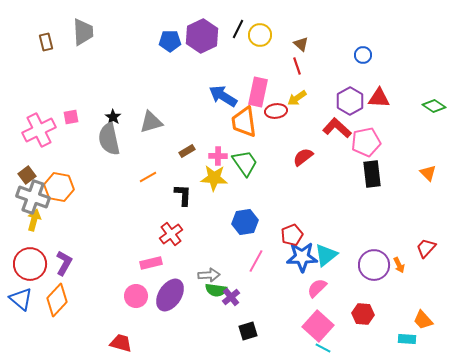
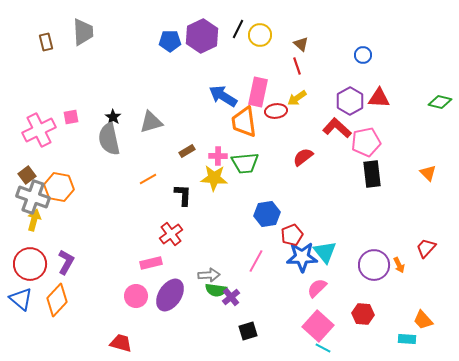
green diamond at (434, 106): moved 6 px right, 4 px up; rotated 20 degrees counterclockwise
green trapezoid at (245, 163): rotated 120 degrees clockwise
orange line at (148, 177): moved 2 px down
blue hexagon at (245, 222): moved 22 px right, 8 px up
cyan triangle at (326, 255): moved 1 px left, 3 px up; rotated 30 degrees counterclockwise
purple L-shape at (64, 263): moved 2 px right, 1 px up
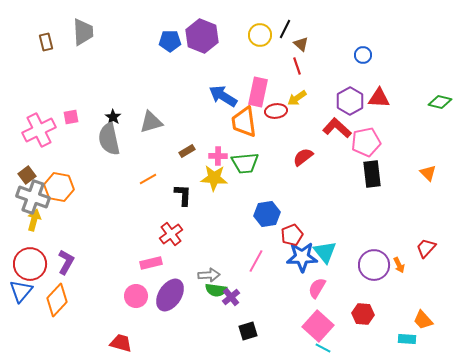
black line at (238, 29): moved 47 px right
purple hexagon at (202, 36): rotated 12 degrees counterclockwise
pink semicircle at (317, 288): rotated 15 degrees counterclockwise
blue triangle at (21, 299): moved 8 px up; rotated 30 degrees clockwise
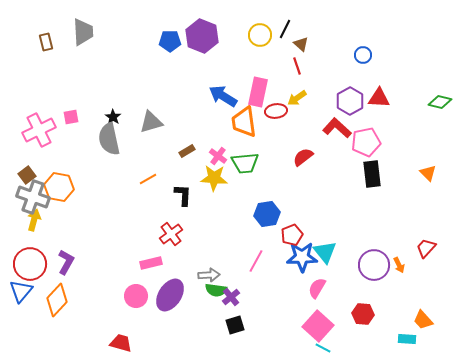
pink cross at (218, 156): rotated 36 degrees clockwise
black square at (248, 331): moved 13 px left, 6 px up
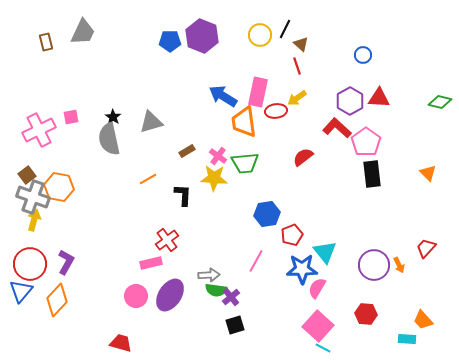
gray trapezoid at (83, 32): rotated 28 degrees clockwise
pink pentagon at (366, 142): rotated 24 degrees counterclockwise
red cross at (171, 234): moved 4 px left, 6 px down
blue star at (302, 257): moved 12 px down
red hexagon at (363, 314): moved 3 px right
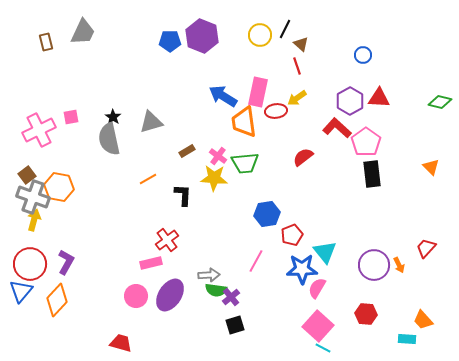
orange triangle at (428, 173): moved 3 px right, 6 px up
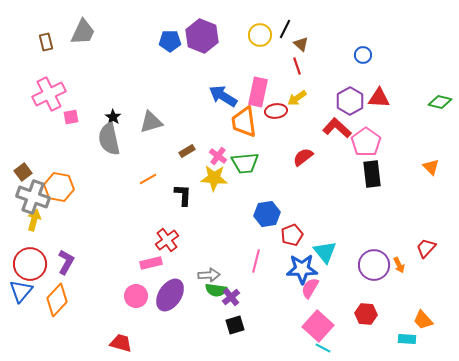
pink cross at (39, 130): moved 10 px right, 36 px up
brown square at (27, 175): moved 4 px left, 3 px up
pink line at (256, 261): rotated 15 degrees counterclockwise
pink semicircle at (317, 288): moved 7 px left
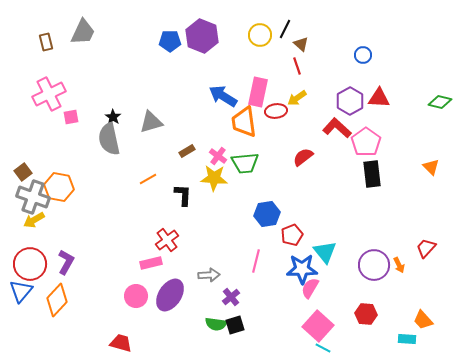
yellow arrow at (34, 220): rotated 135 degrees counterclockwise
green semicircle at (216, 290): moved 34 px down
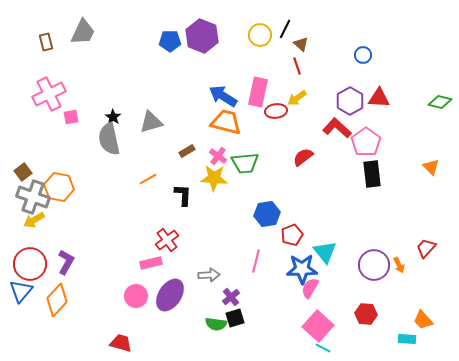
orange trapezoid at (244, 122): moved 18 px left; rotated 112 degrees clockwise
black square at (235, 325): moved 7 px up
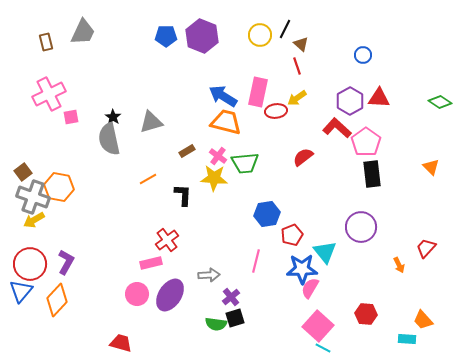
blue pentagon at (170, 41): moved 4 px left, 5 px up
green diamond at (440, 102): rotated 20 degrees clockwise
purple circle at (374, 265): moved 13 px left, 38 px up
pink circle at (136, 296): moved 1 px right, 2 px up
